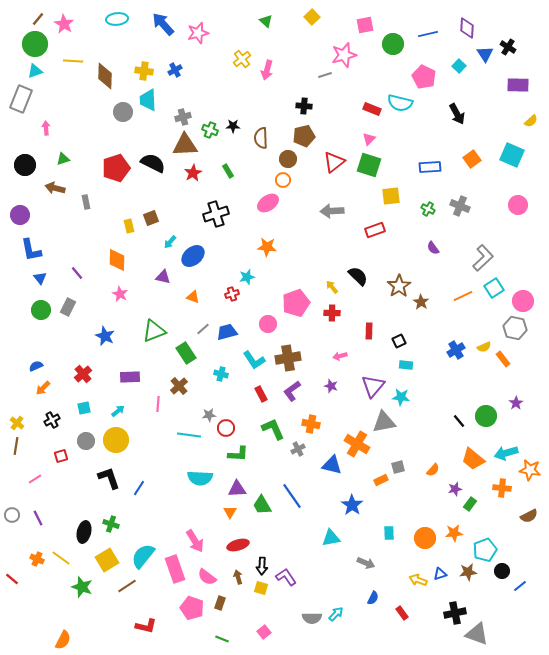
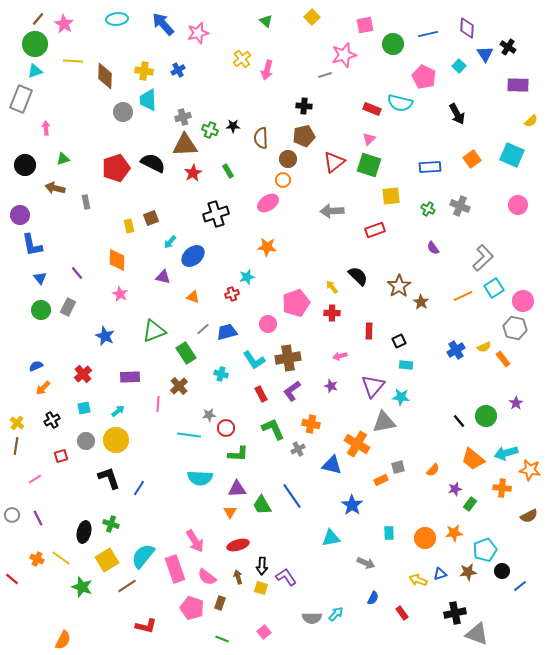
blue cross at (175, 70): moved 3 px right
blue L-shape at (31, 250): moved 1 px right, 5 px up
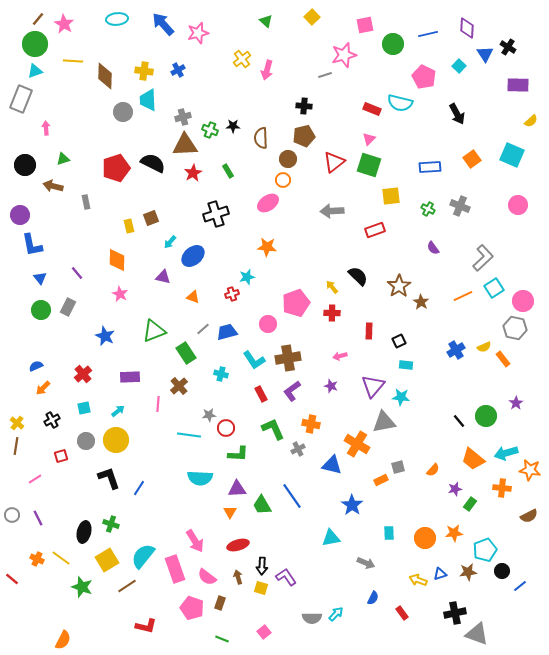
brown arrow at (55, 188): moved 2 px left, 2 px up
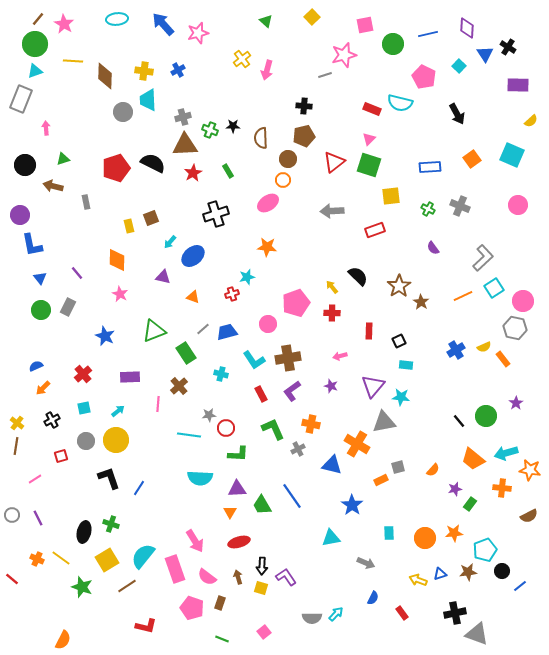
red ellipse at (238, 545): moved 1 px right, 3 px up
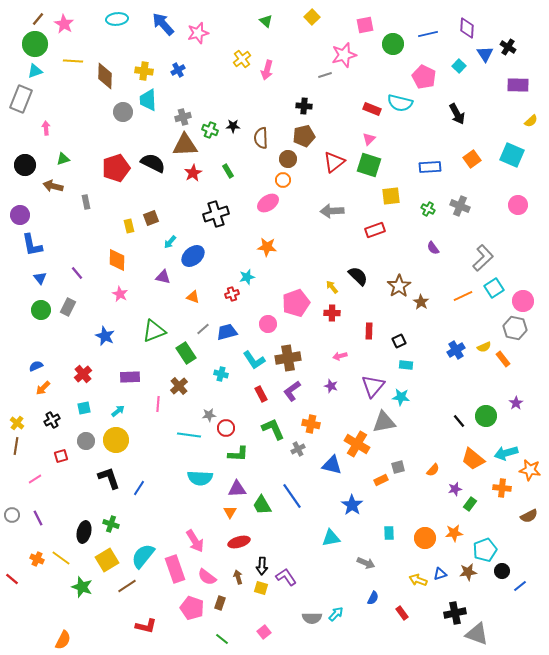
green line at (222, 639): rotated 16 degrees clockwise
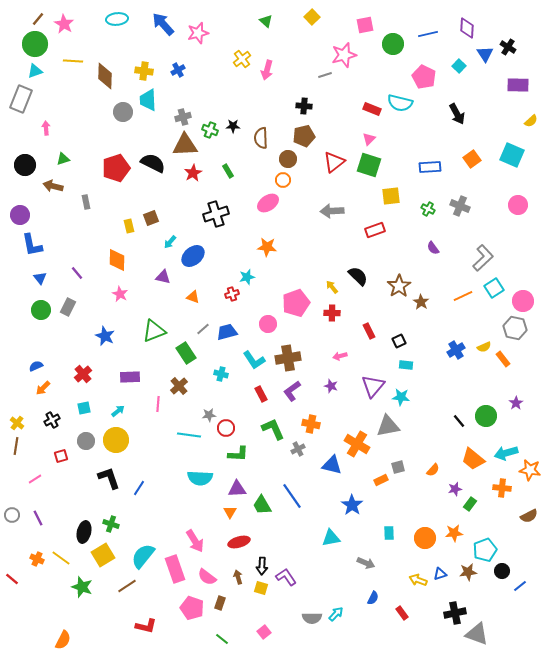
red rectangle at (369, 331): rotated 28 degrees counterclockwise
gray triangle at (384, 422): moved 4 px right, 4 px down
yellow square at (107, 560): moved 4 px left, 5 px up
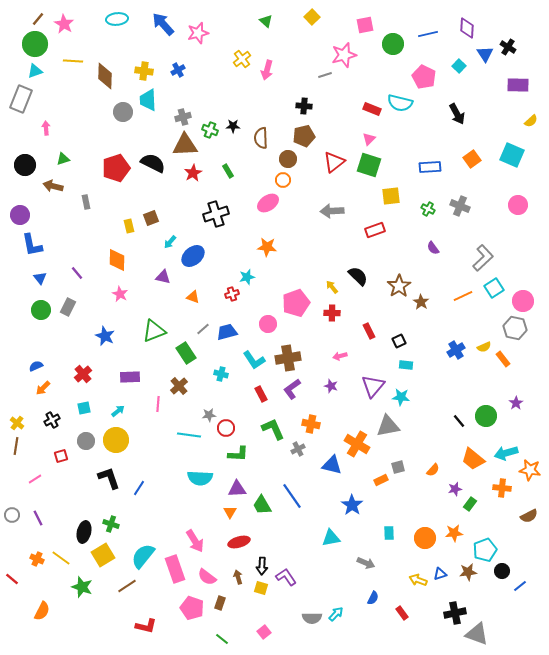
purple L-shape at (292, 391): moved 2 px up
orange semicircle at (63, 640): moved 21 px left, 29 px up
